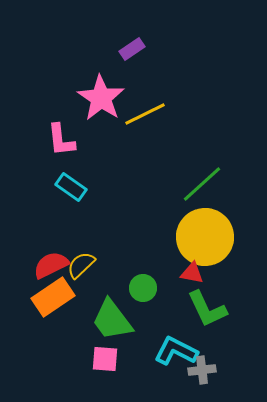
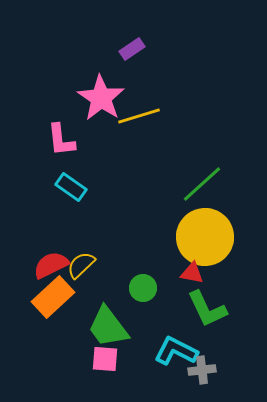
yellow line: moved 6 px left, 2 px down; rotated 9 degrees clockwise
orange rectangle: rotated 9 degrees counterclockwise
green trapezoid: moved 4 px left, 7 px down
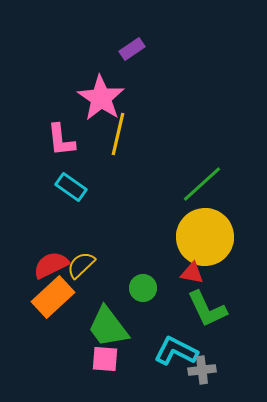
yellow line: moved 21 px left, 18 px down; rotated 60 degrees counterclockwise
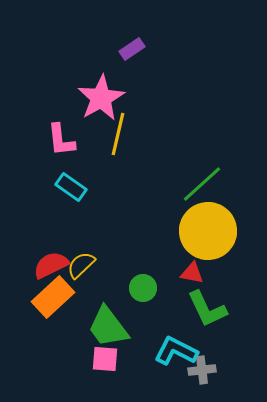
pink star: rotated 9 degrees clockwise
yellow circle: moved 3 px right, 6 px up
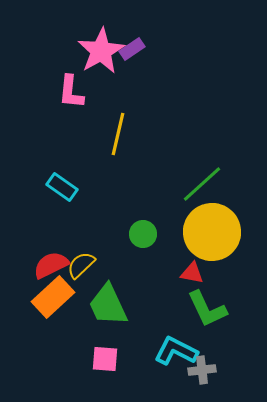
pink star: moved 47 px up
pink L-shape: moved 10 px right, 48 px up; rotated 12 degrees clockwise
cyan rectangle: moved 9 px left
yellow circle: moved 4 px right, 1 px down
green circle: moved 54 px up
green trapezoid: moved 22 px up; rotated 12 degrees clockwise
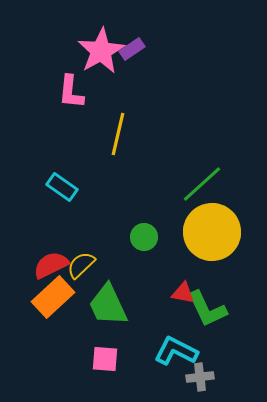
green circle: moved 1 px right, 3 px down
red triangle: moved 9 px left, 20 px down
gray cross: moved 2 px left, 7 px down
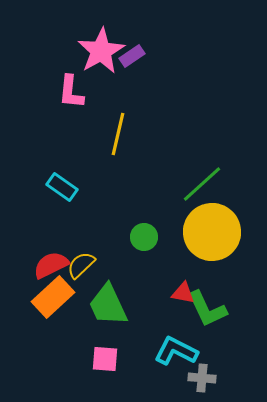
purple rectangle: moved 7 px down
gray cross: moved 2 px right, 1 px down; rotated 12 degrees clockwise
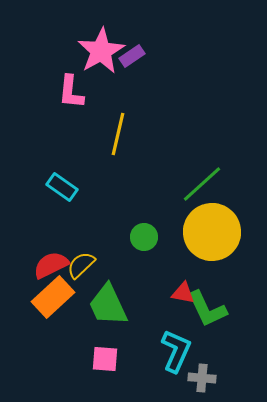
cyan L-shape: rotated 87 degrees clockwise
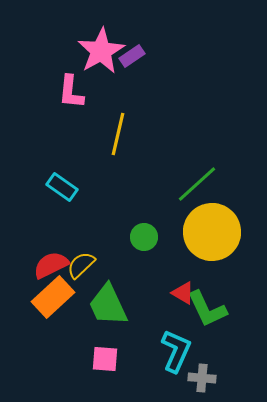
green line: moved 5 px left
red triangle: rotated 20 degrees clockwise
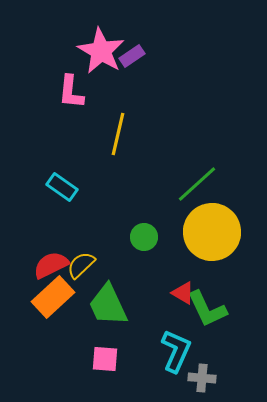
pink star: rotated 12 degrees counterclockwise
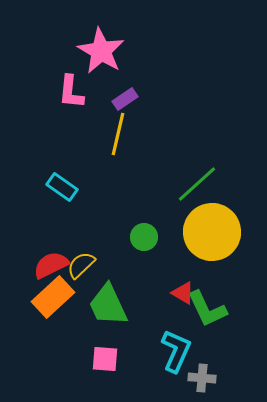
purple rectangle: moved 7 px left, 43 px down
